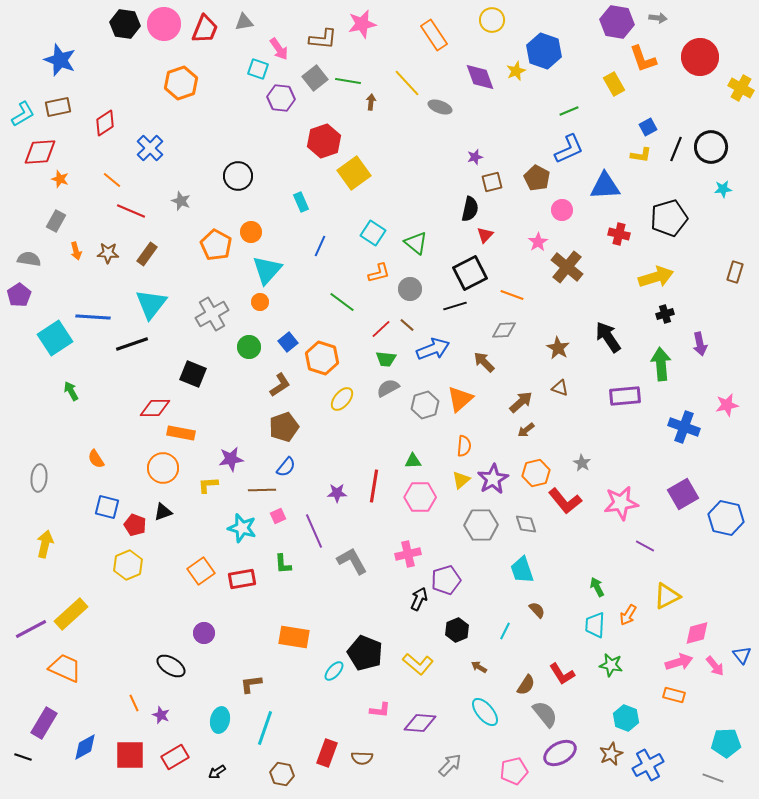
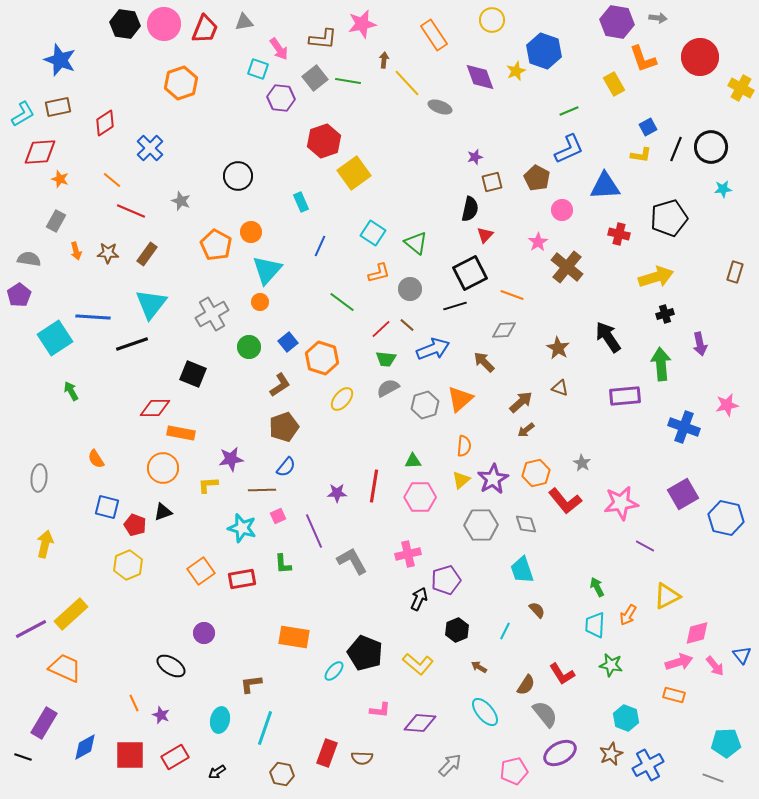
brown arrow at (371, 102): moved 13 px right, 42 px up
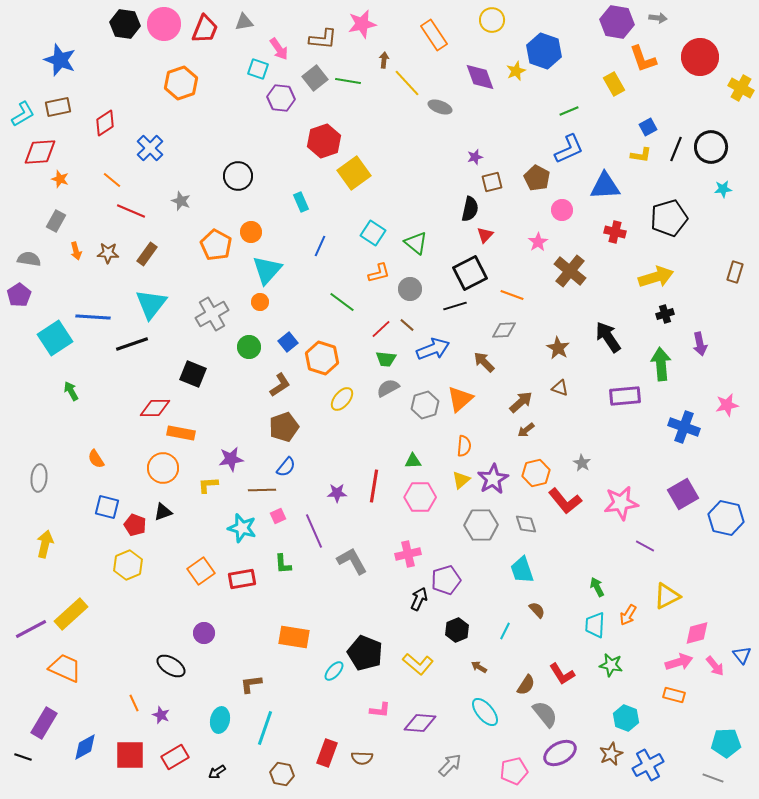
red cross at (619, 234): moved 4 px left, 2 px up
brown cross at (567, 267): moved 3 px right, 4 px down
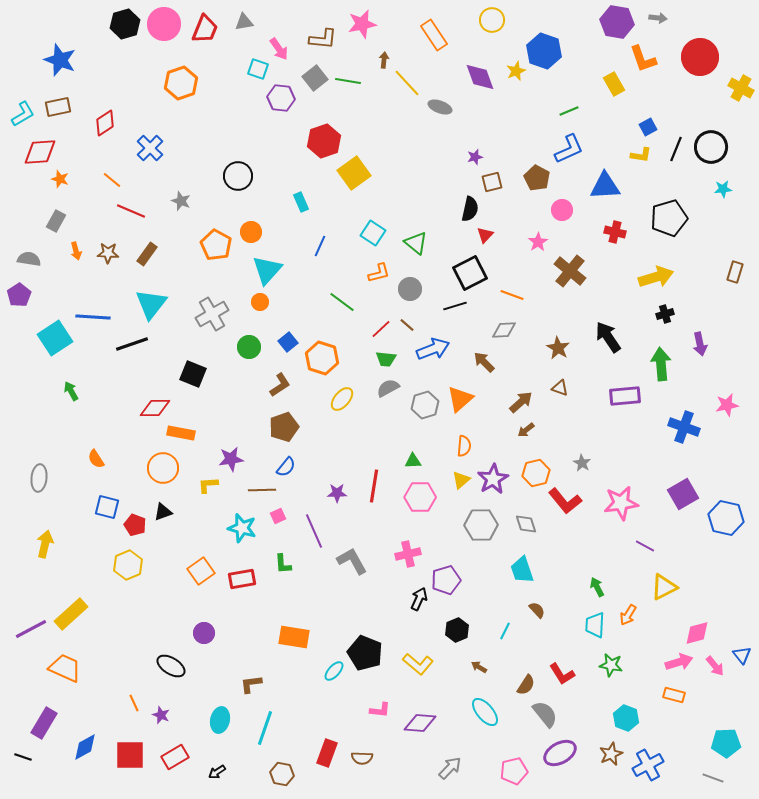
black hexagon at (125, 24): rotated 24 degrees counterclockwise
yellow triangle at (667, 596): moved 3 px left, 9 px up
gray arrow at (450, 765): moved 3 px down
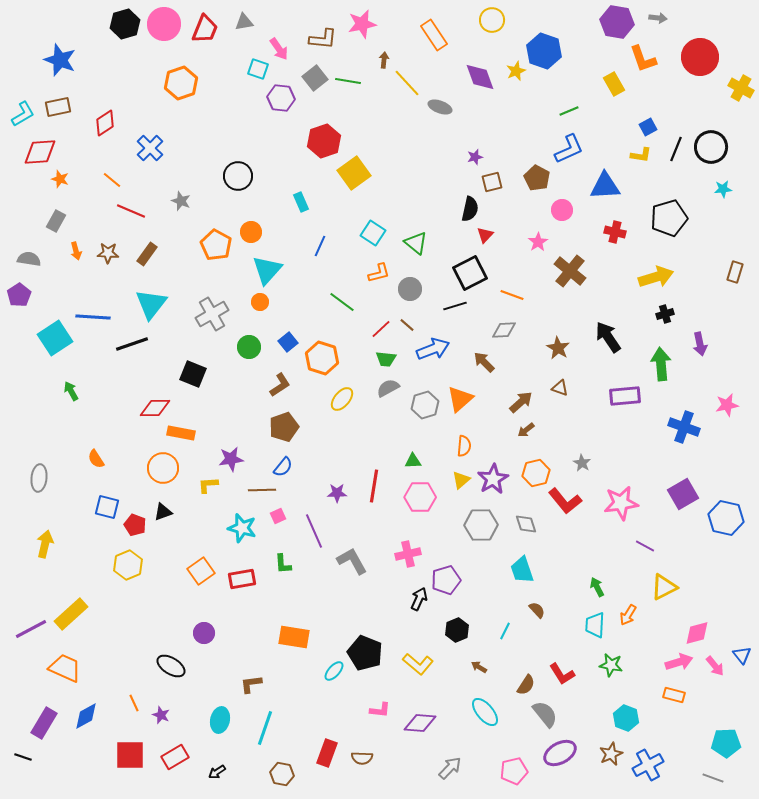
blue semicircle at (286, 467): moved 3 px left
blue diamond at (85, 747): moved 1 px right, 31 px up
